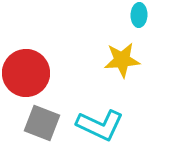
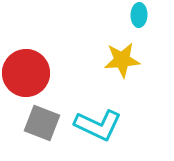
cyan L-shape: moved 2 px left
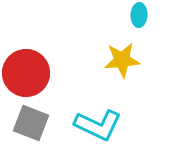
gray square: moved 11 px left
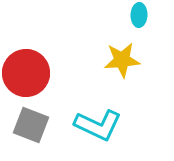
gray square: moved 2 px down
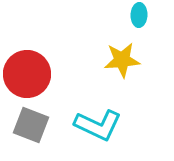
red circle: moved 1 px right, 1 px down
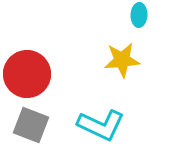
cyan L-shape: moved 3 px right
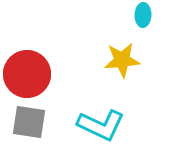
cyan ellipse: moved 4 px right
gray square: moved 2 px left, 3 px up; rotated 12 degrees counterclockwise
